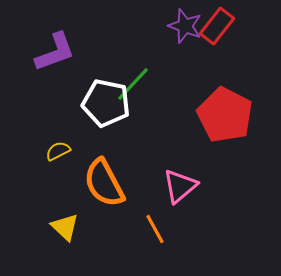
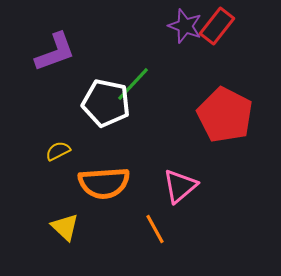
orange semicircle: rotated 66 degrees counterclockwise
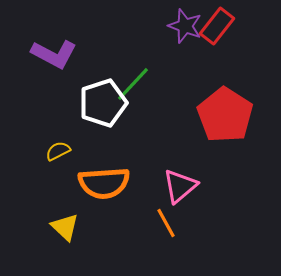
purple L-shape: moved 1 px left, 2 px down; rotated 48 degrees clockwise
white pentagon: moved 3 px left; rotated 30 degrees counterclockwise
red pentagon: rotated 6 degrees clockwise
orange line: moved 11 px right, 6 px up
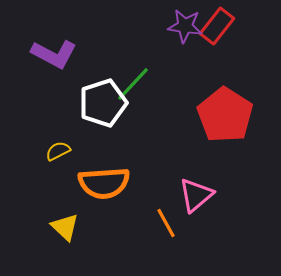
purple star: rotated 12 degrees counterclockwise
pink triangle: moved 16 px right, 9 px down
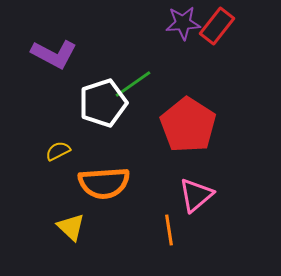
purple star: moved 2 px left, 3 px up; rotated 12 degrees counterclockwise
green line: rotated 12 degrees clockwise
red pentagon: moved 37 px left, 10 px down
orange line: moved 3 px right, 7 px down; rotated 20 degrees clockwise
yellow triangle: moved 6 px right
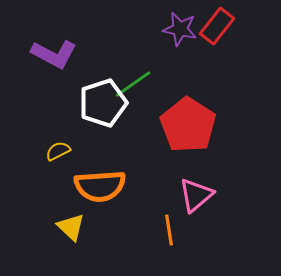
purple star: moved 3 px left, 6 px down; rotated 16 degrees clockwise
orange semicircle: moved 4 px left, 3 px down
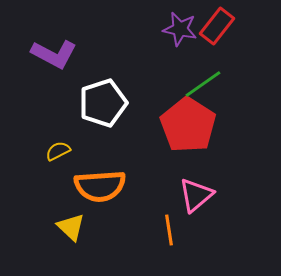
green line: moved 70 px right
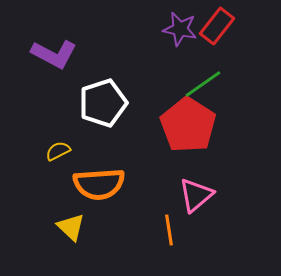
orange semicircle: moved 1 px left, 2 px up
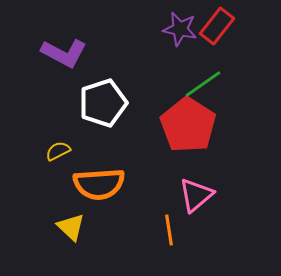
purple L-shape: moved 10 px right, 1 px up
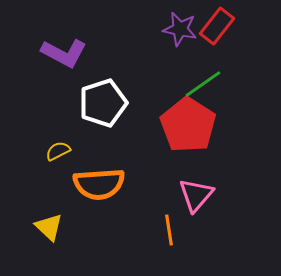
pink triangle: rotated 9 degrees counterclockwise
yellow triangle: moved 22 px left
